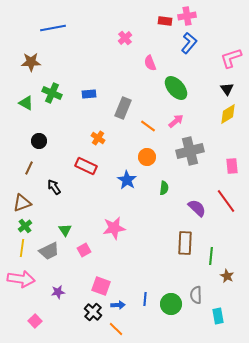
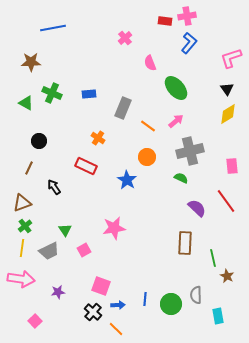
green semicircle at (164, 188): moved 17 px right, 10 px up; rotated 72 degrees counterclockwise
green line at (211, 256): moved 2 px right, 2 px down; rotated 18 degrees counterclockwise
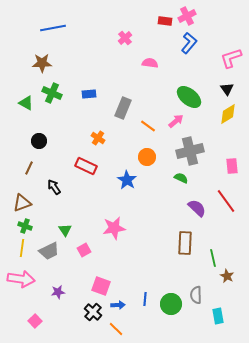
pink cross at (187, 16): rotated 18 degrees counterclockwise
brown star at (31, 62): moved 11 px right, 1 px down
pink semicircle at (150, 63): rotated 119 degrees clockwise
green ellipse at (176, 88): moved 13 px right, 9 px down; rotated 10 degrees counterclockwise
green cross at (25, 226): rotated 32 degrees counterclockwise
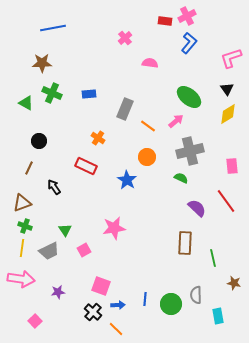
gray rectangle at (123, 108): moved 2 px right, 1 px down
brown star at (227, 276): moved 7 px right, 7 px down; rotated 16 degrees counterclockwise
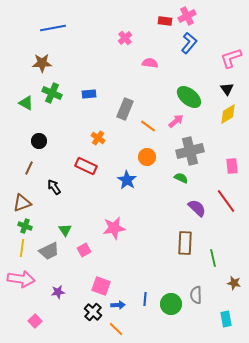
cyan rectangle at (218, 316): moved 8 px right, 3 px down
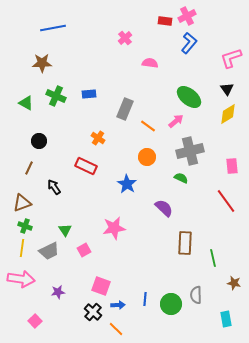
green cross at (52, 93): moved 4 px right, 3 px down
blue star at (127, 180): moved 4 px down
purple semicircle at (197, 208): moved 33 px left
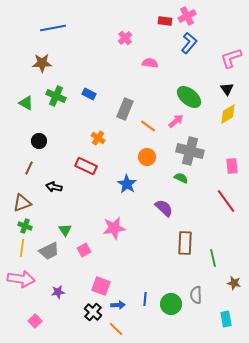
blue rectangle at (89, 94): rotated 32 degrees clockwise
gray cross at (190, 151): rotated 28 degrees clockwise
black arrow at (54, 187): rotated 42 degrees counterclockwise
